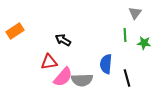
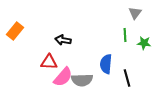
orange rectangle: rotated 18 degrees counterclockwise
black arrow: rotated 21 degrees counterclockwise
red triangle: rotated 12 degrees clockwise
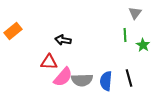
orange rectangle: moved 2 px left; rotated 12 degrees clockwise
green star: moved 1 px left, 2 px down; rotated 24 degrees clockwise
blue semicircle: moved 17 px down
black line: moved 2 px right
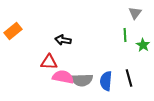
pink semicircle: rotated 120 degrees counterclockwise
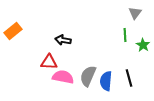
gray semicircle: moved 6 px right, 4 px up; rotated 115 degrees clockwise
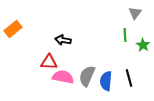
orange rectangle: moved 2 px up
gray semicircle: moved 1 px left
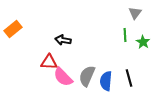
green star: moved 3 px up
pink semicircle: rotated 145 degrees counterclockwise
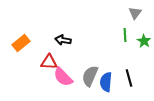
orange rectangle: moved 8 px right, 14 px down
green star: moved 1 px right, 1 px up
gray semicircle: moved 3 px right
blue semicircle: moved 1 px down
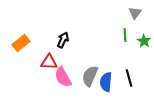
black arrow: rotated 105 degrees clockwise
pink semicircle: rotated 15 degrees clockwise
